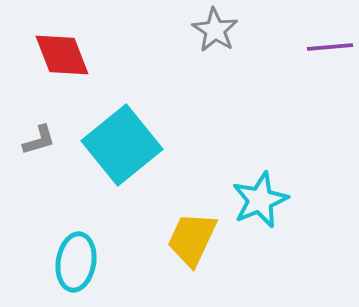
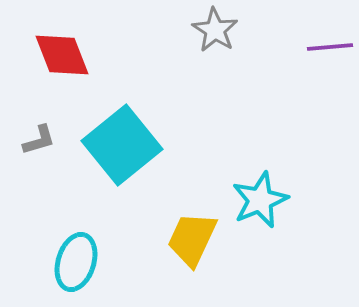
cyan ellipse: rotated 8 degrees clockwise
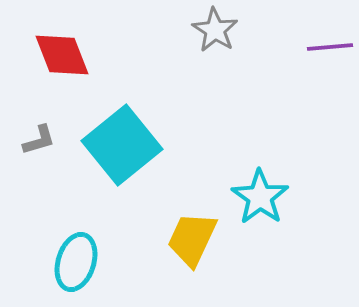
cyan star: moved 3 px up; rotated 14 degrees counterclockwise
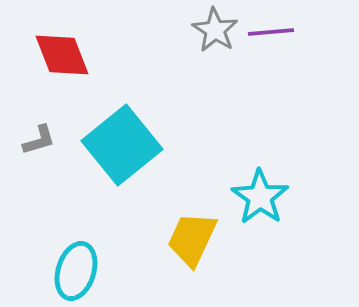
purple line: moved 59 px left, 15 px up
cyan ellipse: moved 9 px down
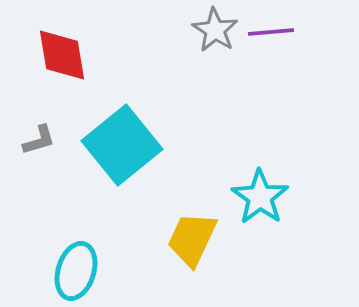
red diamond: rotated 12 degrees clockwise
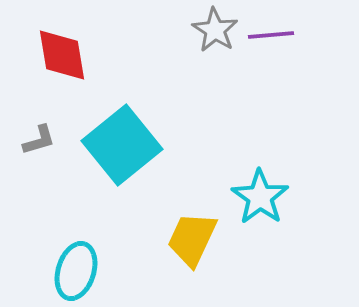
purple line: moved 3 px down
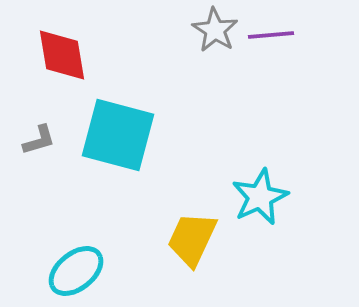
cyan square: moved 4 px left, 10 px up; rotated 36 degrees counterclockwise
cyan star: rotated 12 degrees clockwise
cyan ellipse: rotated 34 degrees clockwise
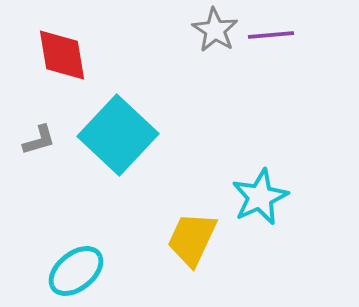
cyan square: rotated 28 degrees clockwise
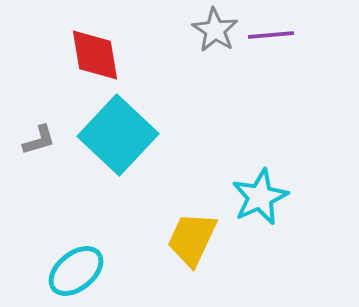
red diamond: moved 33 px right
